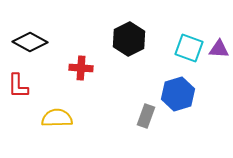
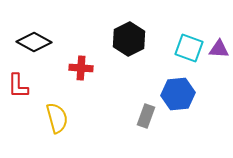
black diamond: moved 4 px right
blue hexagon: rotated 12 degrees clockwise
yellow semicircle: rotated 76 degrees clockwise
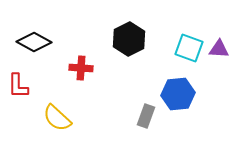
yellow semicircle: rotated 148 degrees clockwise
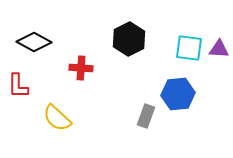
cyan square: rotated 12 degrees counterclockwise
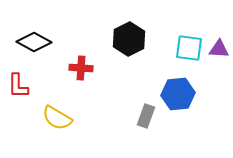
yellow semicircle: rotated 12 degrees counterclockwise
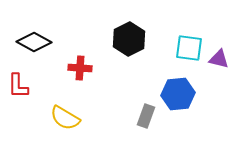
purple triangle: moved 10 px down; rotated 10 degrees clockwise
red cross: moved 1 px left
yellow semicircle: moved 8 px right
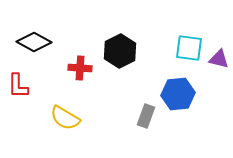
black hexagon: moved 9 px left, 12 px down
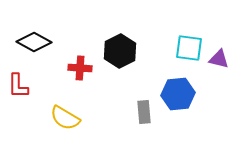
gray rectangle: moved 2 px left, 4 px up; rotated 25 degrees counterclockwise
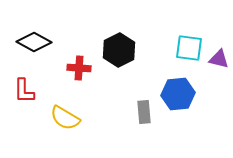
black hexagon: moved 1 px left, 1 px up
red cross: moved 1 px left
red L-shape: moved 6 px right, 5 px down
